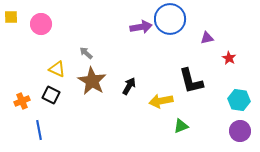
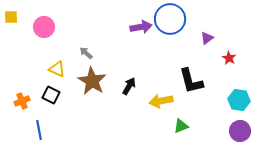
pink circle: moved 3 px right, 3 px down
purple triangle: rotated 24 degrees counterclockwise
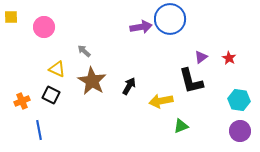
purple triangle: moved 6 px left, 19 px down
gray arrow: moved 2 px left, 2 px up
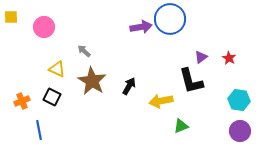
black square: moved 1 px right, 2 px down
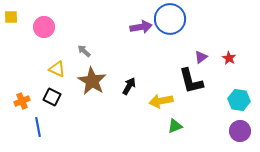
green triangle: moved 6 px left
blue line: moved 1 px left, 3 px up
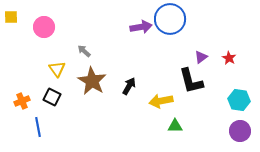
yellow triangle: rotated 30 degrees clockwise
green triangle: rotated 21 degrees clockwise
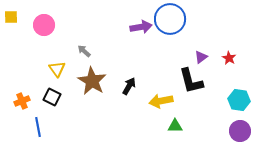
pink circle: moved 2 px up
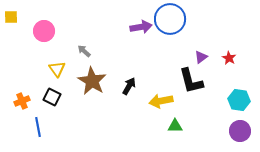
pink circle: moved 6 px down
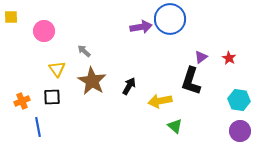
black L-shape: rotated 32 degrees clockwise
black square: rotated 30 degrees counterclockwise
yellow arrow: moved 1 px left
green triangle: rotated 42 degrees clockwise
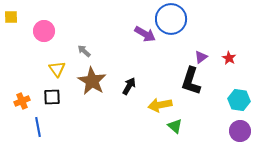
blue circle: moved 1 px right
purple arrow: moved 4 px right, 7 px down; rotated 40 degrees clockwise
yellow arrow: moved 4 px down
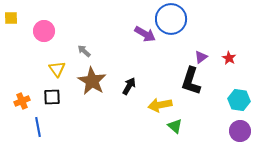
yellow square: moved 1 px down
